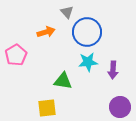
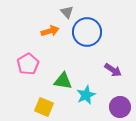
orange arrow: moved 4 px right, 1 px up
pink pentagon: moved 12 px right, 9 px down
cyan star: moved 2 px left, 33 px down; rotated 18 degrees counterclockwise
purple arrow: rotated 60 degrees counterclockwise
yellow square: moved 3 px left, 1 px up; rotated 30 degrees clockwise
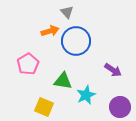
blue circle: moved 11 px left, 9 px down
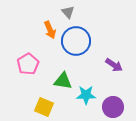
gray triangle: moved 1 px right
orange arrow: moved 1 px up; rotated 84 degrees clockwise
purple arrow: moved 1 px right, 5 px up
cyan star: rotated 24 degrees clockwise
purple circle: moved 7 px left
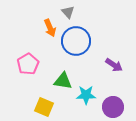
orange arrow: moved 2 px up
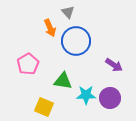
purple circle: moved 3 px left, 9 px up
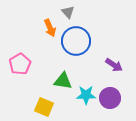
pink pentagon: moved 8 px left
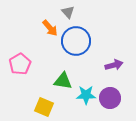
orange arrow: rotated 18 degrees counterclockwise
purple arrow: rotated 48 degrees counterclockwise
